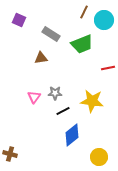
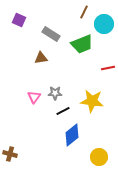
cyan circle: moved 4 px down
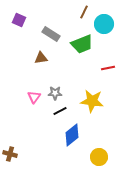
black line: moved 3 px left
